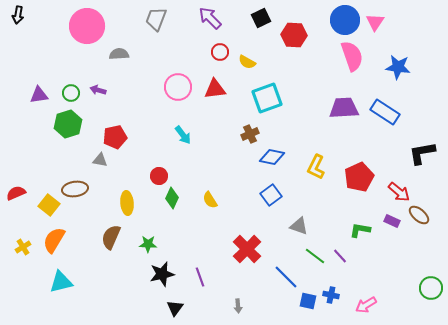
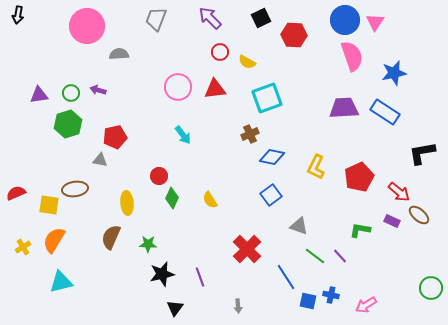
blue star at (398, 67): moved 4 px left, 6 px down; rotated 20 degrees counterclockwise
yellow square at (49, 205): rotated 30 degrees counterclockwise
blue line at (286, 277): rotated 12 degrees clockwise
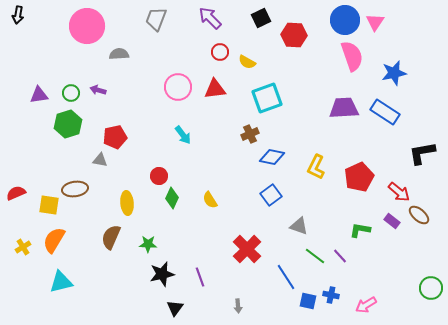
purple rectangle at (392, 221): rotated 14 degrees clockwise
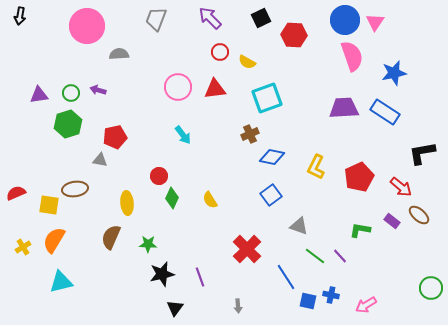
black arrow at (18, 15): moved 2 px right, 1 px down
red arrow at (399, 192): moved 2 px right, 5 px up
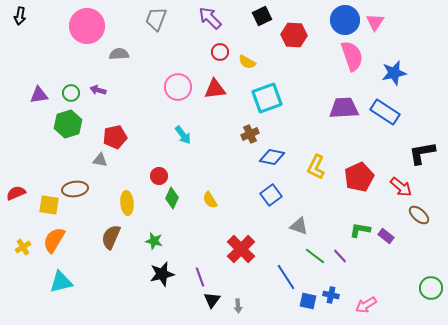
black square at (261, 18): moved 1 px right, 2 px up
purple rectangle at (392, 221): moved 6 px left, 15 px down
green star at (148, 244): moved 6 px right, 3 px up; rotated 12 degrees clockwise
red cross at (247, 249): moved 6 px left
black triangle at (175, 308): moved 37 px right, 8 px up
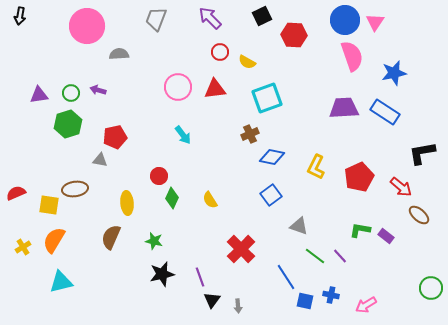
blue square at (308, 301): moved 3 px left
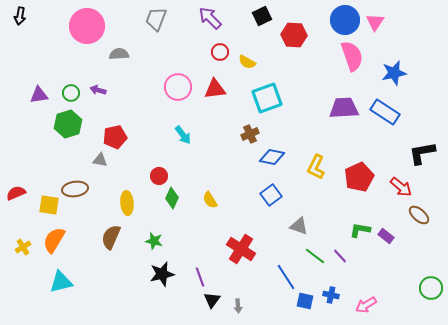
red cross at (241, 249): rotated 12 degrees counterclockwise
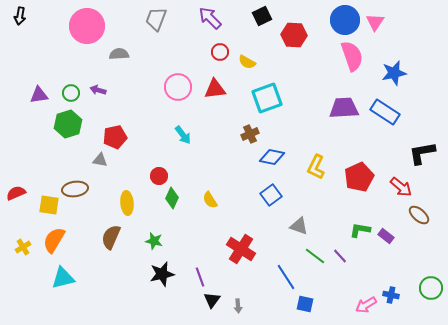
cyan triangle at (61, 282): moved 2 px right, 4 px up
blue cross at (331, 295): moved 60 px right
blue square at (305, 301): moved 3 px down
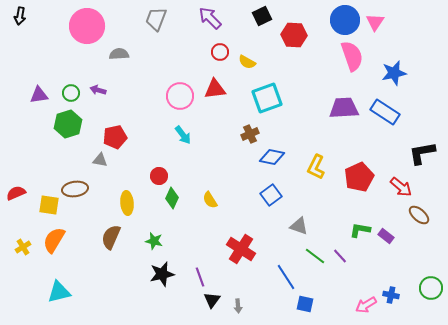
pink circle at (178, 87): moved 2 px right, 9 px down
cyan triangle at (63, 278): moved 4 px left, 14 px down
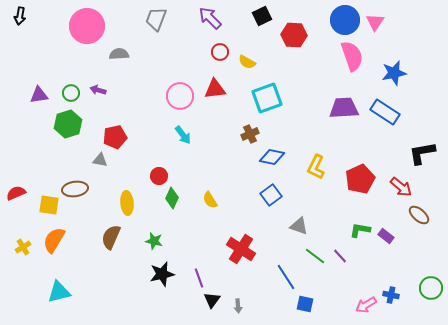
red pentagon at (359, 177): moved 1 px right, 2 px down
purple line at (200, 277): moved 1 px left, 1 px down
